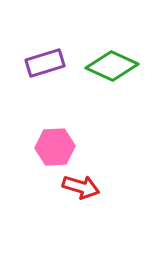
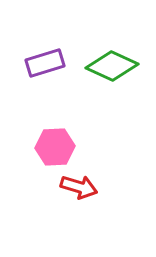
red arrow: moved 2 px left
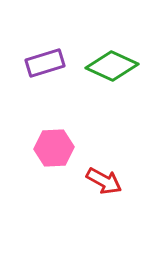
pink hexagon: moved 1 px left, 1 px down
red arrow: moved 25 px right, 6 px up; rotated 12 degrees clockwise
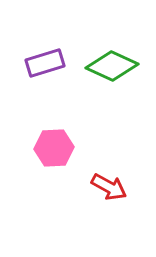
red arrow: moved 5 px right, 6 px down
